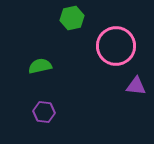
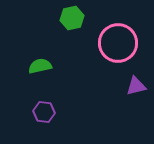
pink circle: moved 2 px right, 3 px up
purple triangle: rotated 20 degrees counterclockwise
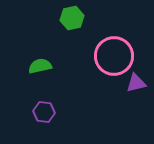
pink circle: moved 4 px left, 13 px down
purple triangle: moved 3 px up
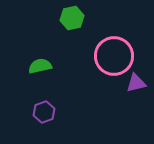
purple hexagon: rotated 25 degrees counterclockwise
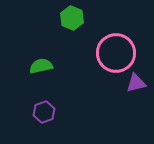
green hexagon: rotated 25 degrees counterclockwise
pink circle: moved 2 px right, 3 px up
green semicircle: moved 1 px right
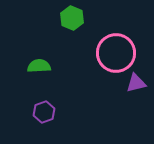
green semicircle: moved 2 px left; rotated 10 degrees clockwise
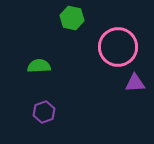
green hexagon: rotated 10 degrees counterclockwise
pink circle: moved 2 px right, 6 px up
purple triangle: moved 1 px left; rotated 10 degrees clockwise
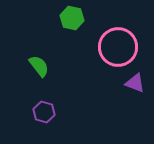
green semicircle: rotated 55 degrees clockwise
purple triangle: rotated 25 degrees clockwise
purple hexagon: rotated 25 degrees counterclockwise
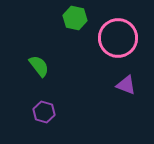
green hexagon: moved 3 px right
pink circle: moved 9 px up
purple triangle: moved 9 px left, 2 px down
